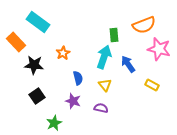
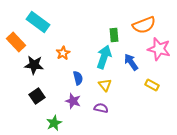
blue arrow: moved 3 px right, 2 px up
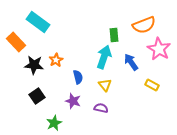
pink star: rotated 15 degrees clockwise
orange star: moved 7 px left, 7 px down
blue semicircle: moved 1 px up
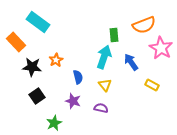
pink star: moved 2 px right, 1 px up
black star: moved 2 px left, 2 px down
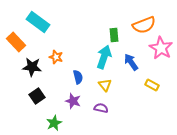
orange star: moved 3 px up; rotated 24 degrees counterclockwise
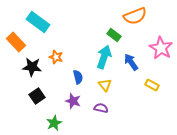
orange semicircle: moved 9 px left, 9 px up
green rectangle: rotated 48 degrees counterclockwise
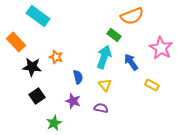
orange semicircle: moved 3 px left
cyan rectangle: moved 6 px up
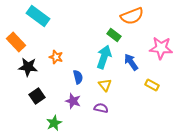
pink star: rotated 25 degrees counterclockwise
black star: moved 4 px left
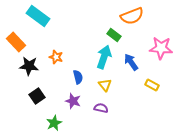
black star: moved 1 px right, 1 px up
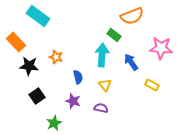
cyan arrow: moved 2 px left, 2 px up; rotated 15 degrees counterclockwise
